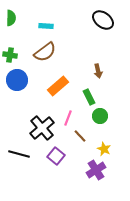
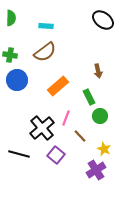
pink line: moved 2 px left
purple square: moved 1 px up
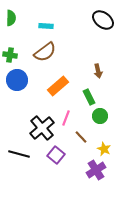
brown line: moved 1 px right, 1 px down
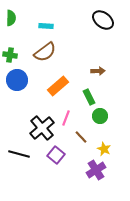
brown arrow: rotated 80 degrees counterclockwise
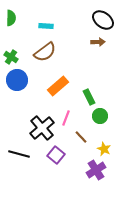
green cross: moved 1 px right, 2 px down; rotated 24 degrees clockwise
brown arrow: moved 29 px up
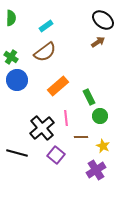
cyan rectangle: rotated 40 degrees counterclockwise
brown arrow: rotated 32 degrees counterclockwise
pink line: rotated 28 degrees counterclockwise
brown line: rotated 48 degrees counterclockwise
yellow star: moved 1 px left, 3 px up
black line: moved 2 px left, 1 px up
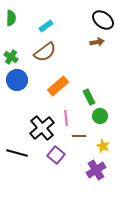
brown arrow: moved 1 px left; rotated 24 degrees clockwise
brown line: moved 2 px left, 1 px up
